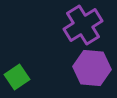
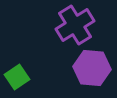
purple cross: moved 8 px left
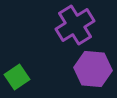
purple hexagon: moved 1 px right, 1 px down
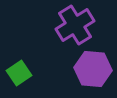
green square: moved 2 px right, 4 px up
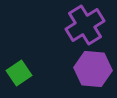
purple cross: moved 10 px right
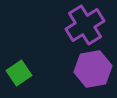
purple hexagon: rotated 15 degrees counterclockwise
